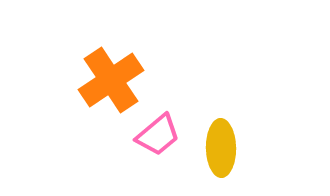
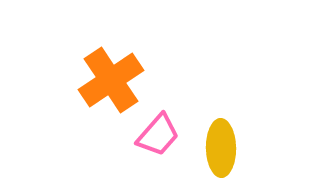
pink trapezoid: rotated 9 degrees counterclockwise
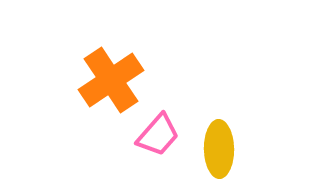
yellow ellipse: moved 2 px left, 1 px down
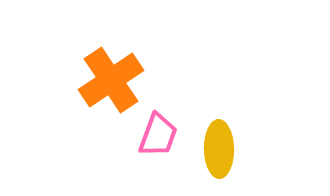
pink trapezoid: rotated 21 degrees counterclockwise
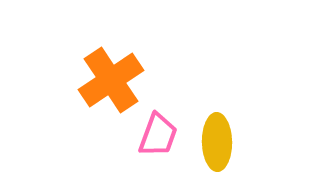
yellow ellipse: moved 2 px left, 7 px up
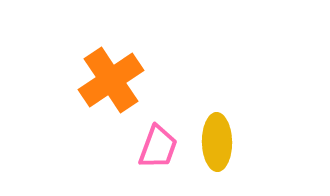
pink trapezoid: moved 12 px down
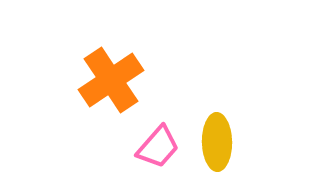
pink trapezoid: rotated 21 degrees clockwise
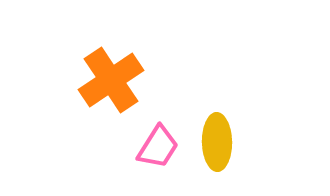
pink trapezoid: rotated 9 degrees counterclockwise
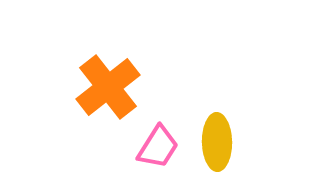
orange cross: moved 3 px left, 7 px down; rotated 4 degrees counterclockwise
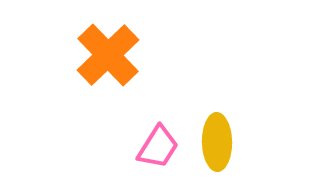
orange cross: moved 32 px up; rotated 6 degrees counterclockwise
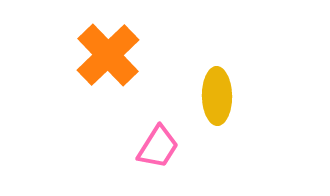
yellow ellipse: moved 46 px up
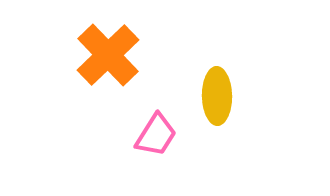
pink trapezoid: moved 2 px left, 12 px up
